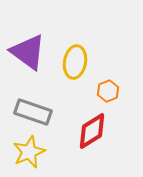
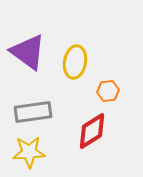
orange hexagon: rotated 15 degrees clockwise
gray rectangle: rotated 27 degrees counterclockwise
yellow star: rotated 20 degrees clockwise
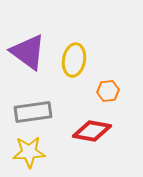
yellow ellipse: moved 1 px left, 2 px up
red diamond: rotated 42 degrees clockwise
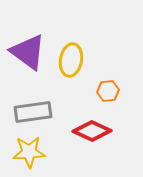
yellow ellipse: moved 3 px left
red diamond: rotated 15 degrees clockwise
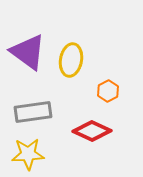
orange hexagon: rotated 20 degrees counterclockwise
yellow star: moved 1 px left, 2 px down
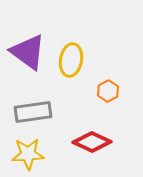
red diamond: moved 11 px down
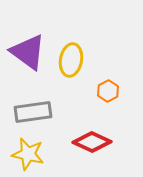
yellow star: rotated 16 degrees clockwise
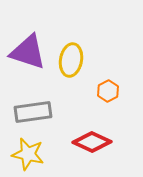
purple triangle: rotated 18 degrees counterclockwise
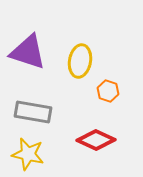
yellow ellipse: moved 9 px right, 1 px down
orange hexagon: rotated 15 degrees counterclockwise
gray rectangle: rotated 18 degrees clockwise
red diamond: moved 4 px right, 2 px up
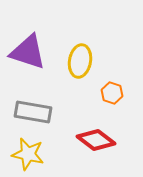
orange hexagon: moved 4 px right, 2 px down
red diamond: rotated 12 degrees clockwise
